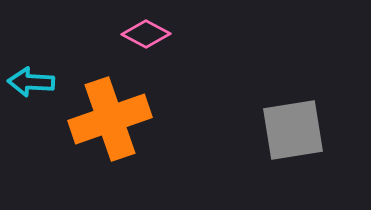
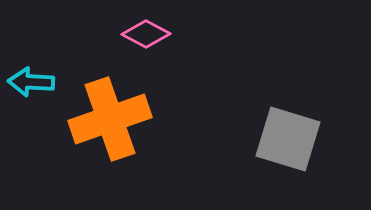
gray square: moved 5 px left, 9 px down; rotated 26 degrees clockwise
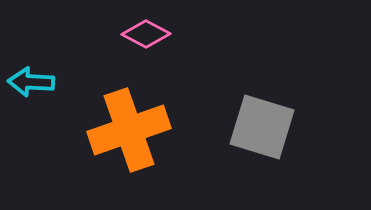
orange cross: moved 19 px right, 11 px down
gray square: moved 26 px left, 12 px up
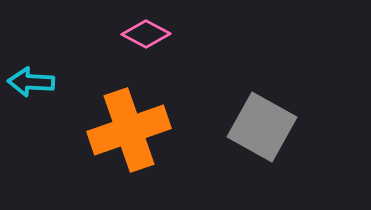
gray square: rotated 12 degrees clockwise
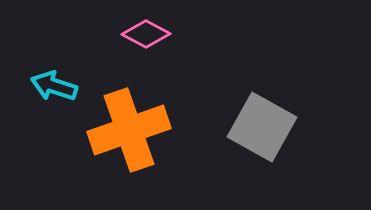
cyan arrow: moved 23 px right, 4 px down; rotated 15 degrees clockwise
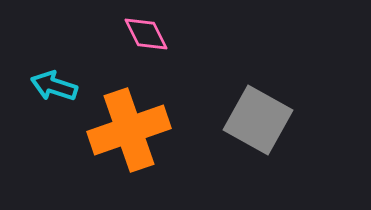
pink diamond: rotated 36 degrees clockwise
gray square: moved 4 px left, 7 px up
